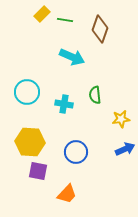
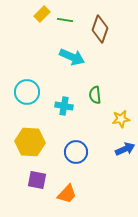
cyan cross: moved 2 px down
purple square: moved 1 px left, 9 px down
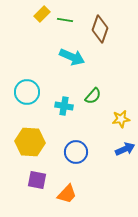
green semicircle: moved 2 px left, 1 px down; rotated 132 degrees counterclockwise
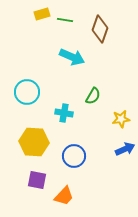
yellow rectangle: rotated 28 degrees clockwise
green semicircle: rotated 12 degrees counterclockwise
cyan cross: moved 7 px down
yellow hexagon: moved 4 px right
blue circle: moved 2 px left, 4 px down
orange trapezoid: moved 3 px left, 2 px down
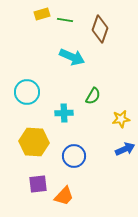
cyan cross: rotated 12 degrees counterclockwise
purple square: moved 1 px right, 4 px down; rotated 18 degrees counterclockwise
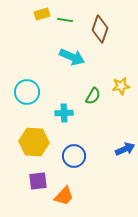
yellow star: moved 33 px up
purple square: moved 3 px up
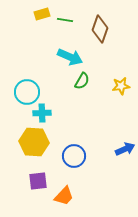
cyan arrow: moved 2 px left
green semicircle: moved 11 px left, 15 px up
cyan cross: moved 22 px left
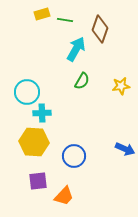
cyan arrow: moved 6 px right, 8 px up; rotated 85 degrees counterclockwise
blue arrow: rotated 48 degrees clockwise
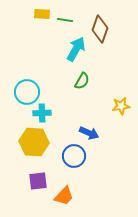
yellow rectangle: rotated 21 degrees clockwise
yellow star: moved 20 px down
blue arrow: moved 36 px left, 16 px up
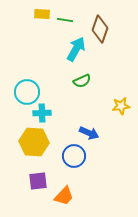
green semicircle: rotated 36 degrees clockwise
